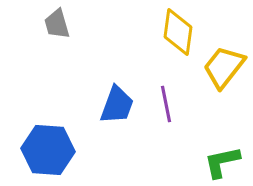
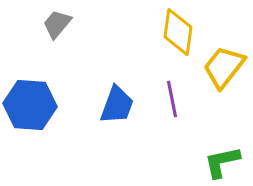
gray trapezoid: rotated 56 degrees clockwise
purple line: moved 6 px right, 5 px up
blue hexagon: moved 18 px left, 45 px up
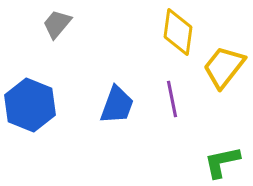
blue hexagon: rotated 18 degrees clockwise
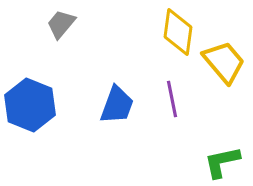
gray trapezoid: moved 4 px right
yellow trapezoid: moved 5 px up; rotated 102 degrees clockwise
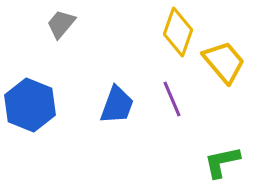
yellow diamond: rotated 12 degrees clockwise
purple line: rotated 12 degrees counterclockwise
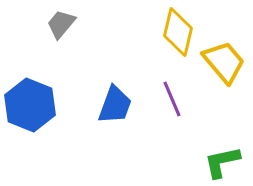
yellow diamond: rotated 6 degrees counterclockwise
blue trapezoid: moved 2 px left
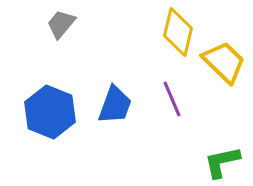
yellow trapezoid: rotated 6 degrees counterclockwise
blue hexagon: moved 20 px right, 7 px down
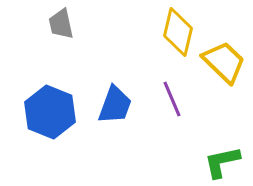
gray trapezoid: rotated 52 degrees counterclockwise
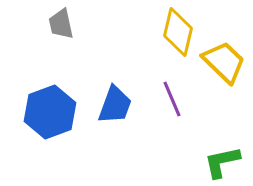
blue hexagon: rotated 18 degrees clockwise
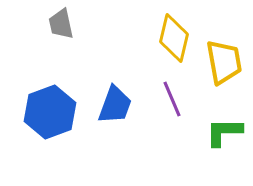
yellow diamond: moved 4 px left, 6 px down
yellow trapezoid: rotated 36 degrees clockwise
green L-shape: moved 2 px right, 30 px up; rotated 12 degrees clockwise
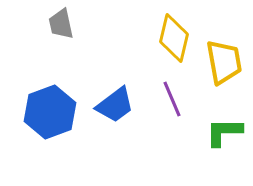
blue trapezoid: rotated 33 degrees clockwise
